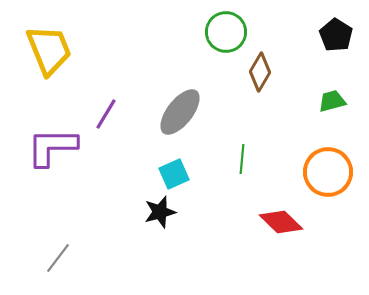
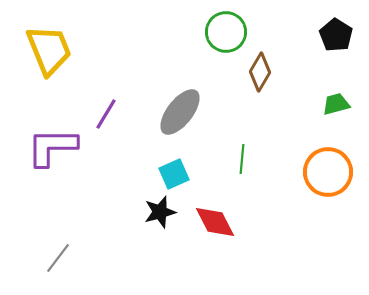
green trapezoid: moved 4 px right, 3 px down
red diamond: moved 66 px left; rotated 18 degrees clockwise
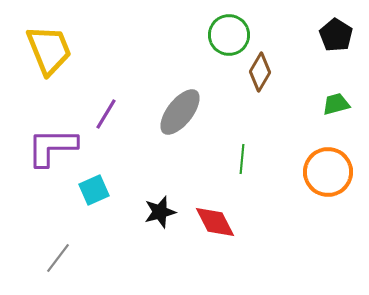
green circle: moved 3 px right, 3 px down
cyan square: moved 80 px left, 16 px down
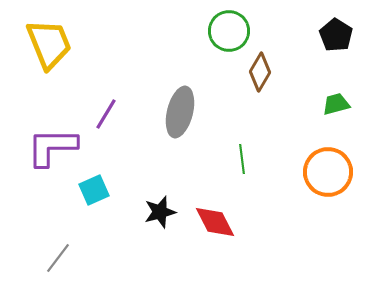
green circle: moved 4 px up
yellow trapezoid: moved 6 px up
gray ellipse: rotated 24 degrees counterclockwise
green line: rotated 12 degrees counterclockwise
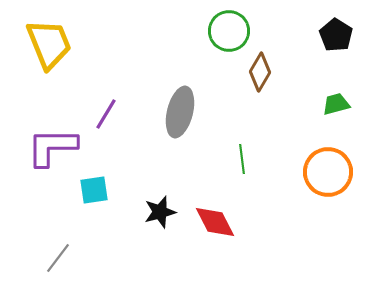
cyan square: rotated 16 degrees clockwise
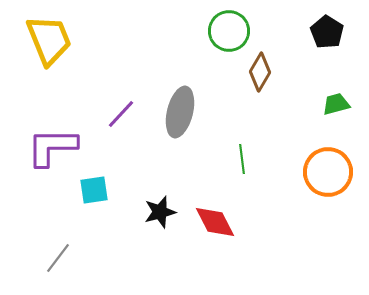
black pentagon: moved 9 px left, 3 px up
yellow trapezoid: moved 4 px up
purple line: moved 15 px right; rotated 12 degrees clockwise
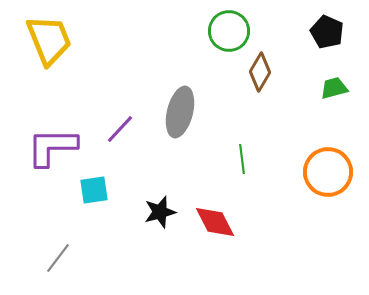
black pentagon: rotated 8 degrees counterclockwise
green trapezoid: moved 2 px left, 16 px up
purple line: moved 1 px left, 15 px down
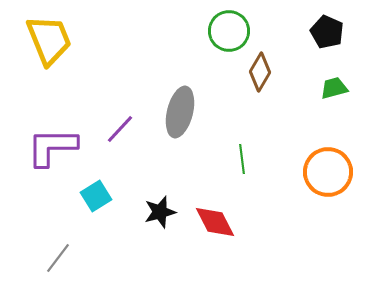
cyan square: moved 2 px right, 6 px down; rotated 24 degrees counterclockwise
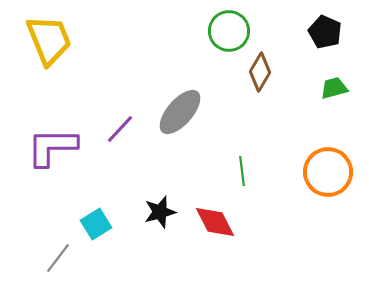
black pentagon: moved 2 px left
gray ellipse: rotated 27 degrees clockwise
green line: moved 12 px down
cyan square: moved 28 px down
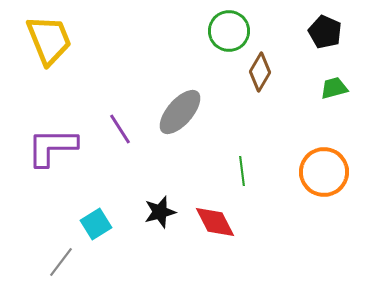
purple line: rotated 76 degrees counterclockwise
orange circle: moved 4 px left
gray line: moved 3 px right, 4 px down
